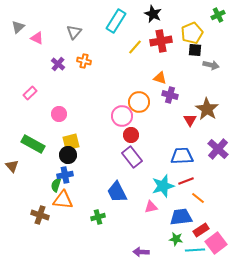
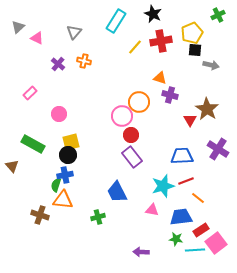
purple cross at (218, 149): rotated 10 degrees counterclockwise
pink triangle at (151, 207): moved 1 px right, 3 px down; rotated 24 degrees clockwise
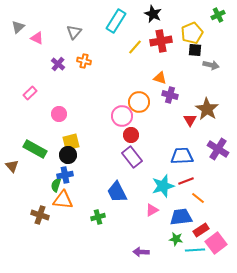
green rectangle at (33, 144): moved 2 px right, 5 px down
pink triangle at (152, 210): rotated 40 degrees counterclockwise
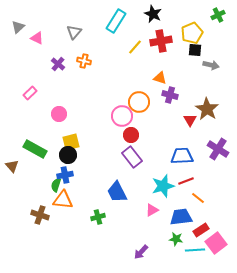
purple arrow at (141, 252): rotated 49 degrees counterclockwise
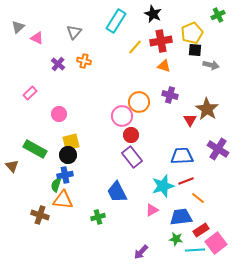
orange triangle at (160, 78): moved 4 px right, 12 px up
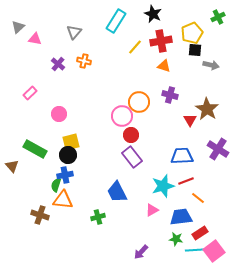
green cross at (218, 15): moved 2 px down
pink triangle at (37, 38): moved 2 px left, 1 px down; rotated 16 degrees counterclockwise
red rectangle at (201, 230): moved 1 px left, 3 px down
pink square at (216, 243): moved 2 px left, 8 px down
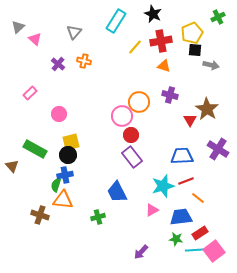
pink triangle at (35, 39): rotated 32 degrees clockwise
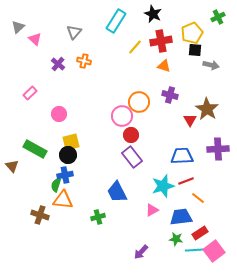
purple cross at (218, 149): rotated 35 degrees counterclockwise
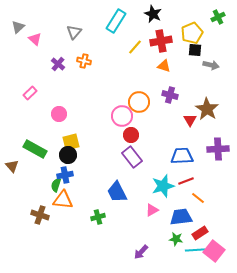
pink square at (214, 251): rotated 15 degrees counterclockwise
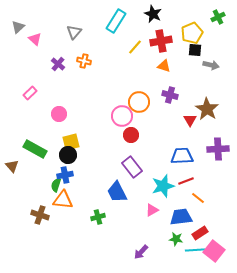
purple rectangle at (132, 157): moved 10 px down
